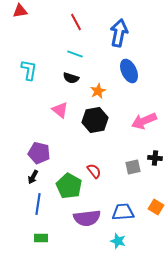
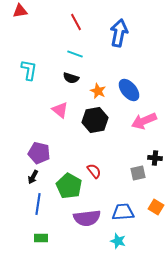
blue ellipse: moved 19 px down; rotated 15 degrees counterclockwise
orange star: rotated 21 degrees counterclockwise
gray square: moved 5 px right, 6 px down
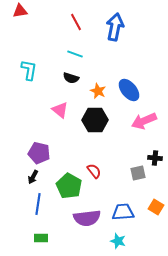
blue arrow: moved 4 px left, 6 px up
black hexagon: rotated 10 degrees clockwise
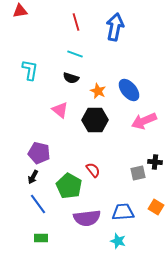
red line: rotated 12 degrees clockwise
cyan L-shape: moved 1 px right
black cross: moved 4 px down
red semicircle: moved 1 px left, 1 px up
blue line: rotated 45 degrees counterclockwise
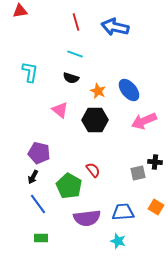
blue arrow: rotated 88 degrees counterclockwise
cyan L-shape: moved 2 px down
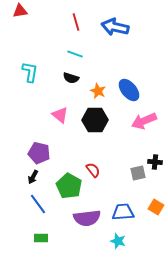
pink triangle: moved 5 px down
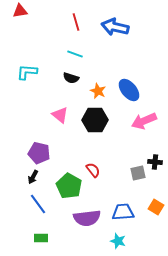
cyan L-shape: moved 3 px left; rotated 95 degrees counterclockwise
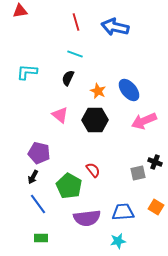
black semicircle: moved 3 px left; rotated 98 degrees clockwise
black cross: rotated 16 degrees clockwise
cyan star: rotated 28 degrees counterclockwise
